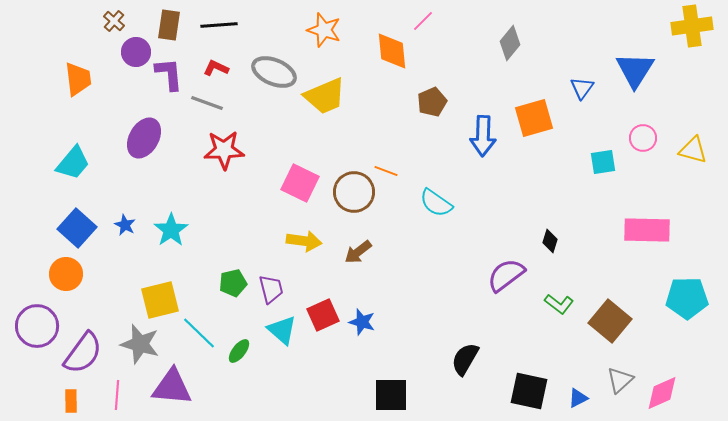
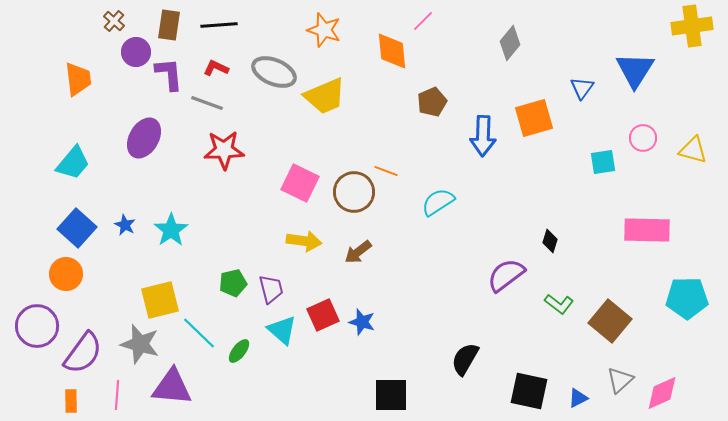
cyan semicircle at (436, 203): moved 2 px right, 1 px up; rotated 112 degrees clockwise
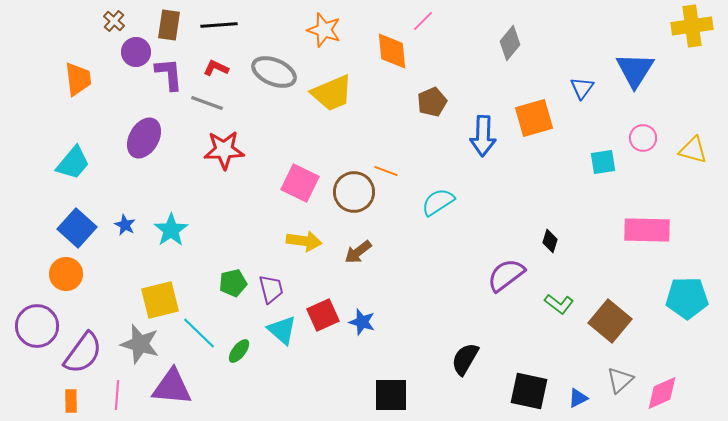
yellow trapezoid at (325, 96): moved 7 px right, 3 px up
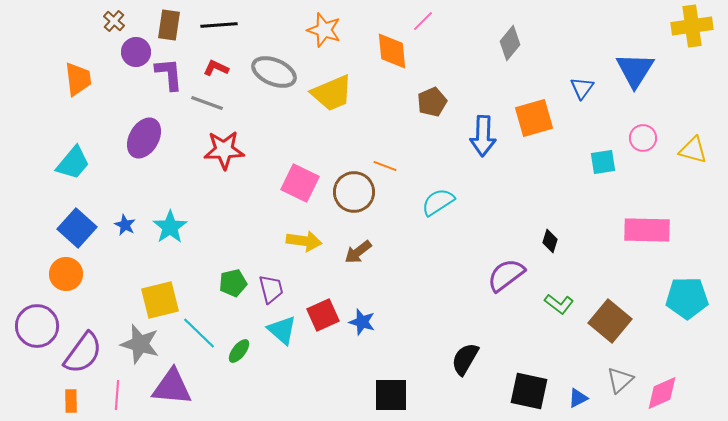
orange line at (386, 171): moved 1 px left, 5 px up
cyan star at (171, 230): moved 1 px left, 3 px up
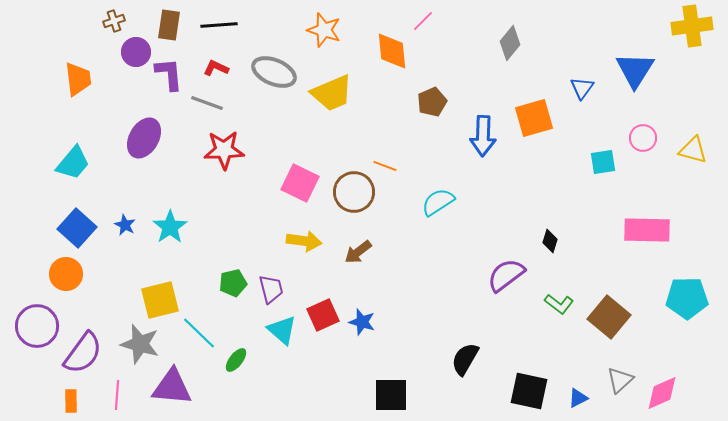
brown cross at (114, 21): rotated 30 degrees clockwise
brown square at (610, 321): moved 1 px left, 4 px up
green ellipse at (239, 351): moved 3 px left, 9 px down
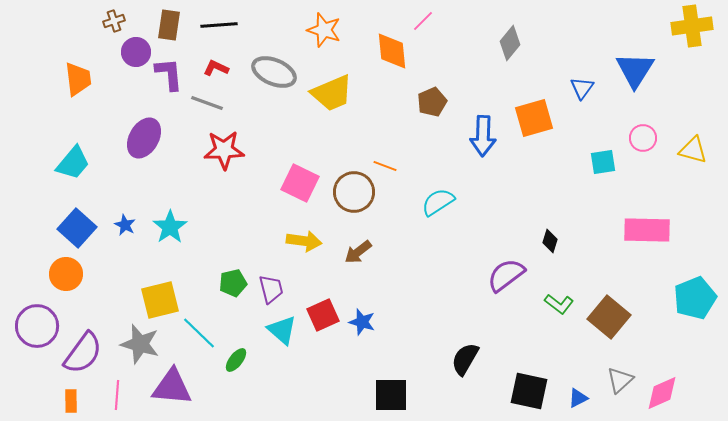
cyan pentagon at (687, 298): moved 8 px right; rotated 21 degrees counterclockwise
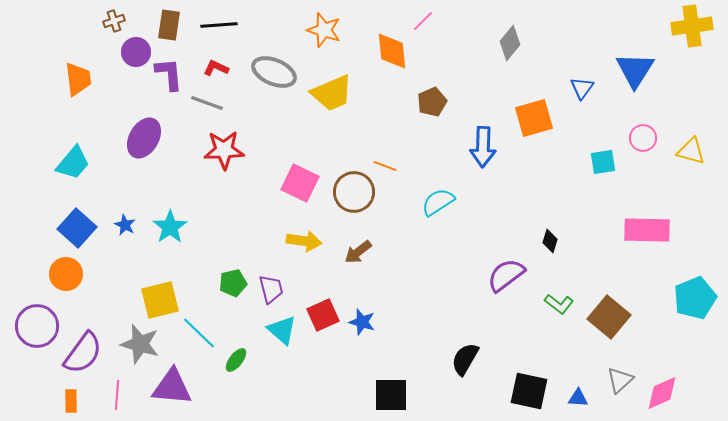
blue arrow at (483, 136): moved 11 px down
yellow triangle at (693, 150): moved 2 px left, 1 px down
blue triangle at (578, 398): rotated 30 degrees clockwise
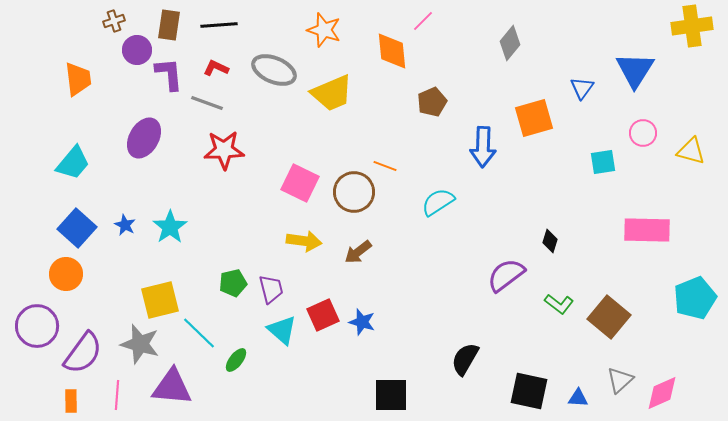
purple circle at (136, 52): moved 1 px right, 2 px up
gray ellipse at (274, 72): moved 2 px up
pink circle at (643, 138): moved 5 px up
